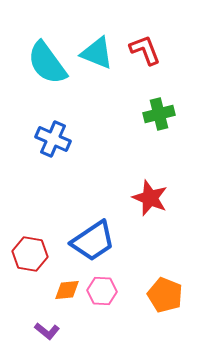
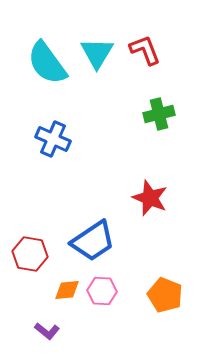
cyan triangle: rotated 39 degrees clockwise
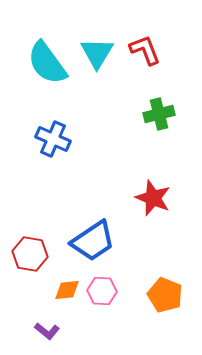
red star: moved 3 px right
